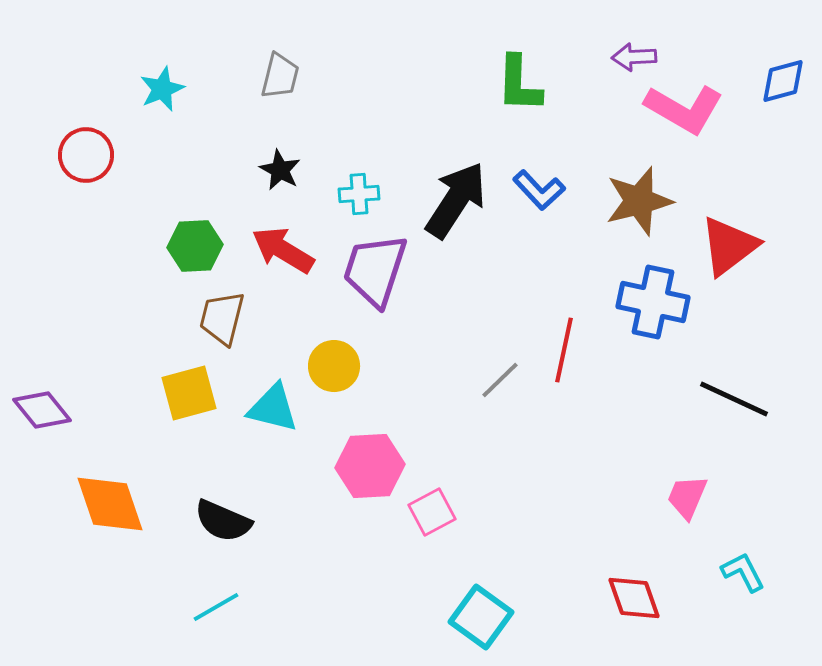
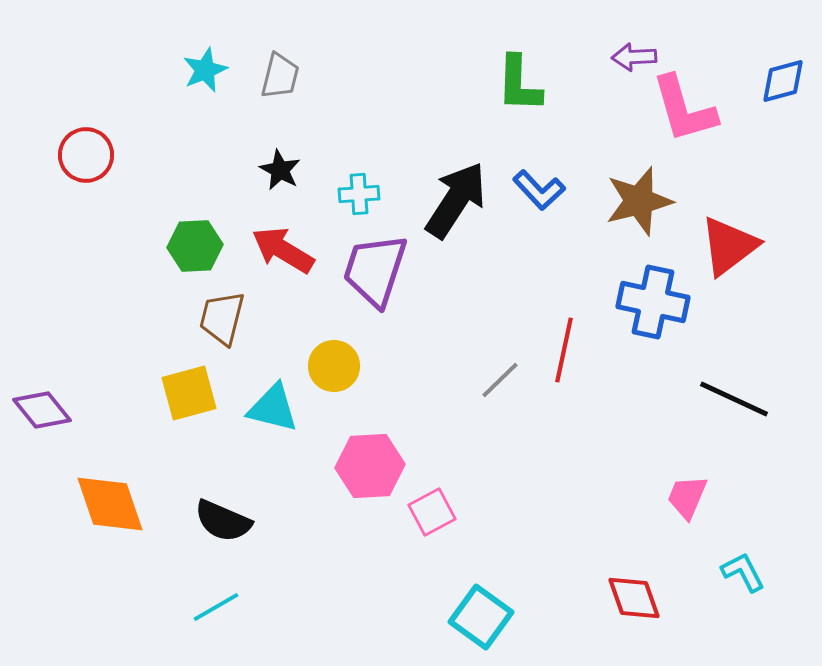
cyan star: moved 43 px right, 19 px up
pink L-shape: rotated 44 degrees clockwise
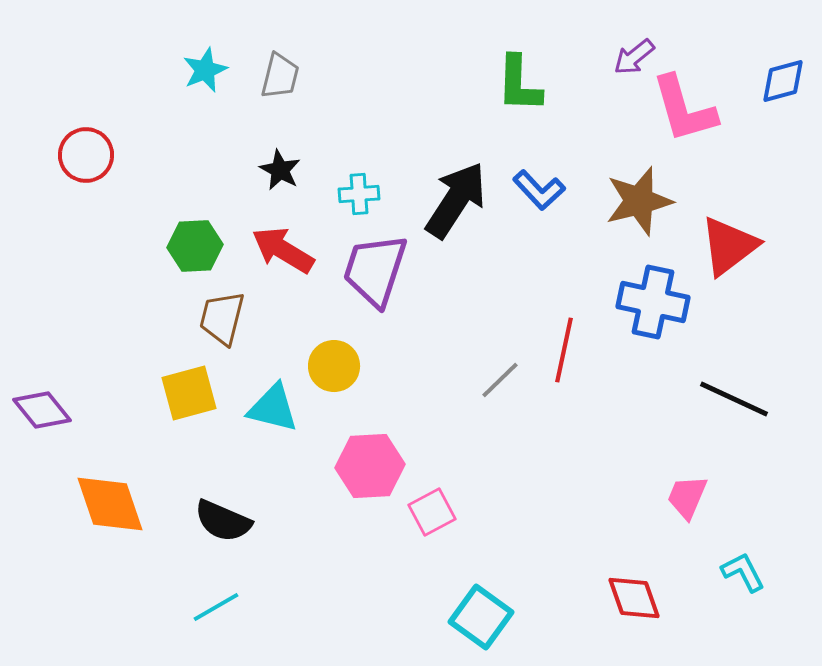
purple arrow: rotated 36 degrees counterclockwise
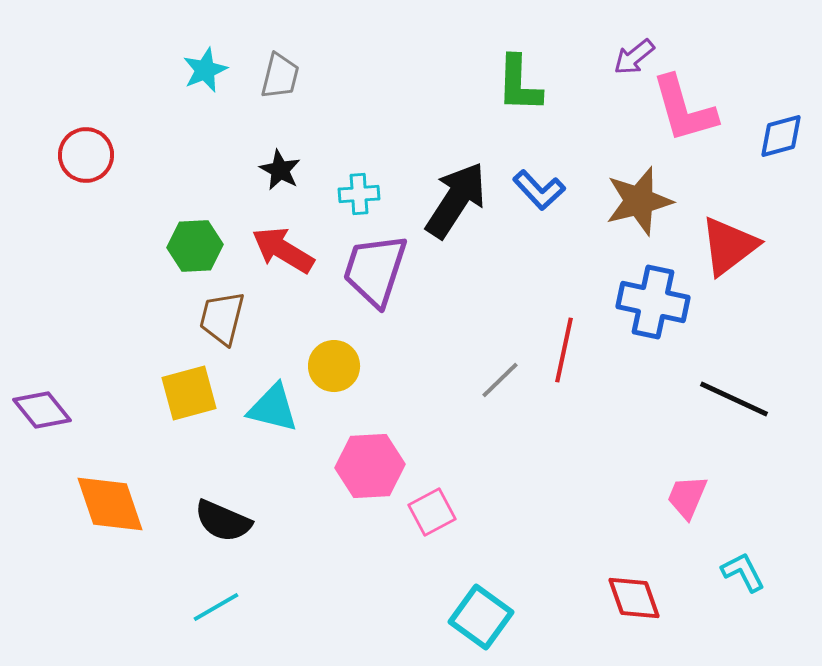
blue diamond: moved 2 px left, 55 px down
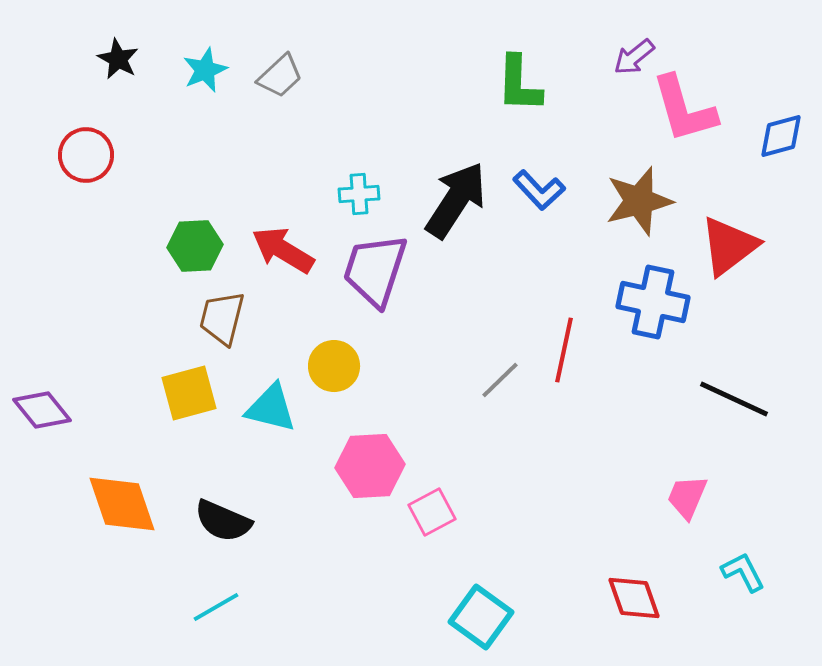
gray trapezoid: rotated 33 degrees clockwise
black star: moved 162 px left, 111 px up
cyan triangle: moved 2 px left
orange diamond: moved 12 px right
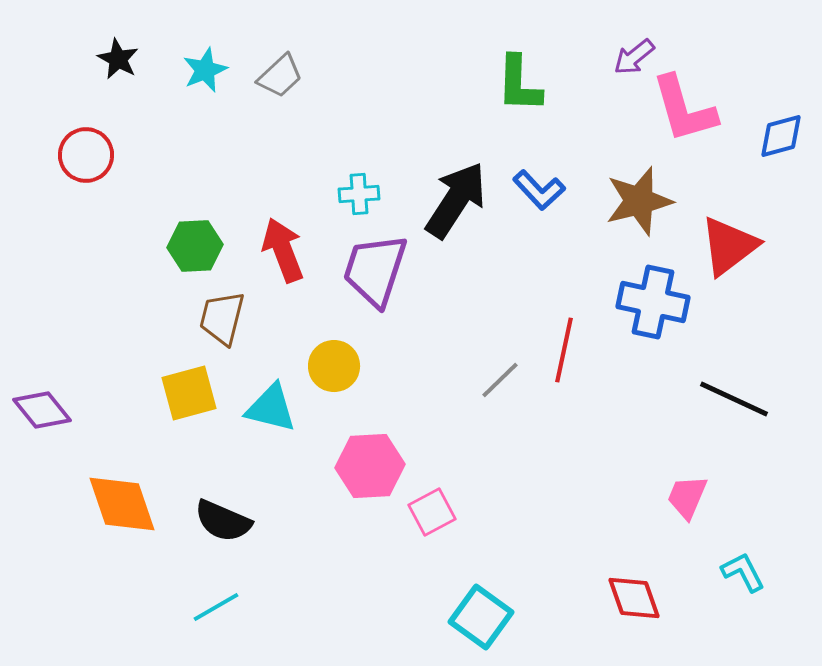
red arrow: rotated 38 degrees clockwise
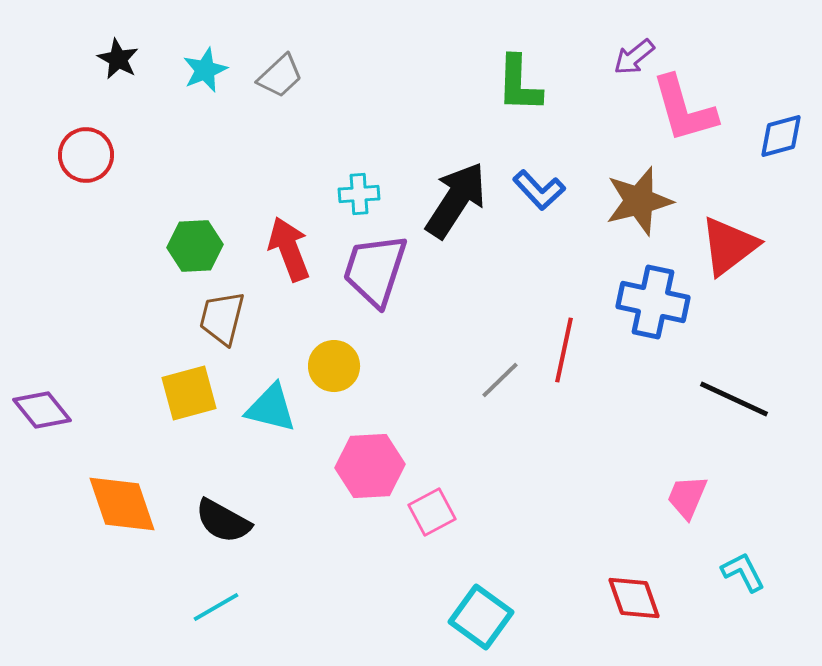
red arrow: moved 6 px right, 1 px up
black semicircle: rotated 6 degrees clockwise
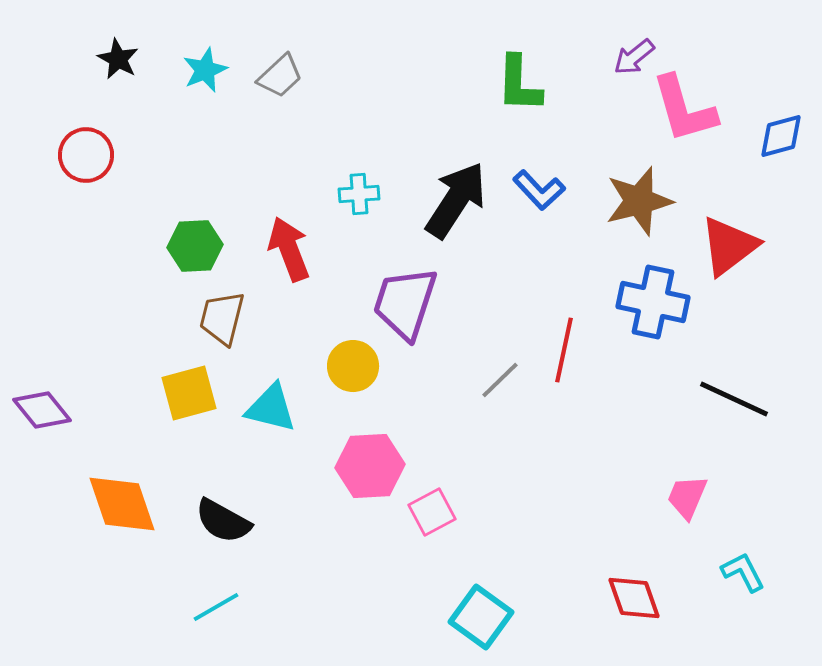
purple trapezoid: moved 30 px right, 33 px down
yellow circle: moved 19 px right
